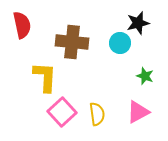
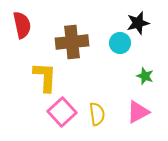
brown cross: rotated 12 degrees counterclockwise
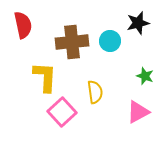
red semicircle: moved 1 px right
cyan circle: moved 10 px left, 2 px up
yellow semicircle: moved 2 px left, 22 px up
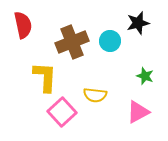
brown cross: rotated 16 degrees counterclockwise
yellow semicircle: moved 3 px down; rotated 105 degrees clockwise
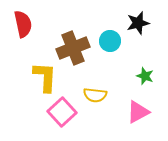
red semicircle: moved 1 px up
brown cross: moved 1 px right, 6 px down
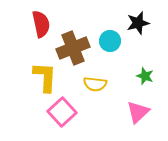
red semicircle: moved 18 px right
yellow semicircle: moved 11 px up
pink triangle: rotated 15 degrees counterclockwise
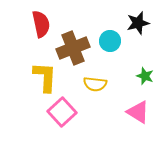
pink triangle: rotated 45 degrees counterclockwise
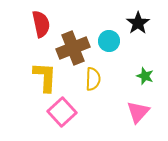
black star: rotated 20 degrees counterclockwise
cyan circle: moved 1 px left
yellow semicircle: moved 2 px left, 5 px up; rotated 95 degrees counterclockwise
pink triangle: rotated 40 degrees clockwise
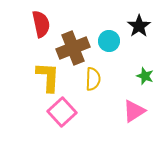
black star: moved 1 px right, 3 px down
yellow L-shape: moved 3 px right
pink triangle: moved 4 px left, 1 px up; rotated 15 degrees clockwise
